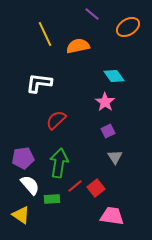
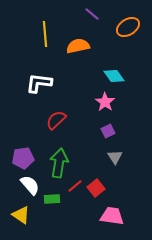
yellow line: rotated 20 degrees clockwise
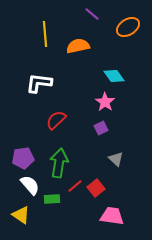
purple square: moved 7 px left, 3 px up
gray triangle: moved 1 px right, 2 px down; rotated 14 degrees counterclockwise
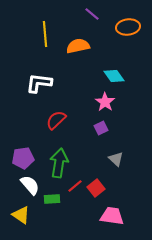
orange ellipse: rotated 25 degrees clockwise
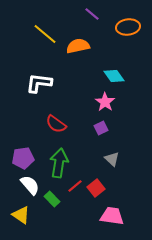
yellow line: rotated 45 degrees counterclockwise
red semicircle: moved 4 px down; rotated 100 degrees counterclockwise
gray triangle: moved 4 px left
green rectangle: rotated 49 degrees clockwise
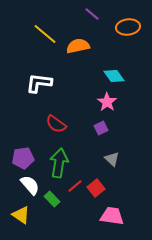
pink star: moved 2 px right
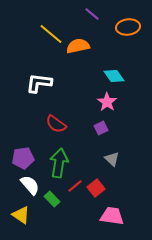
yellow line: moved 6 px right
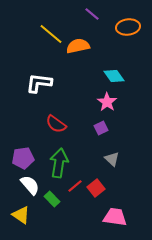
pink trapezoid: moved 3 px right, 1 px down
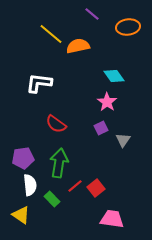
gray triangle: moved 11 px right, 19 px up; rotated 21 degrees clockwise
white semicircle: rotated 35 degrees clockwise
pink trapezoid: moved 3 px left, 2 px down
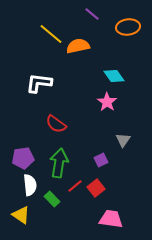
purple square: moved 32 px down
pink trapezoid: moved 1 px left
